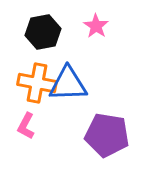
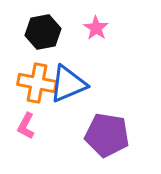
pink star: moved 2 px down
blue triangle: rotated 21 degrees counterclockwise
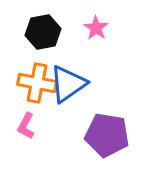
blue triangle: rotated 12 degrees counterclockwise
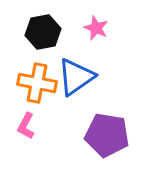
pink star: rotated 10 degrees counterclockwise
blue triangle: moved 8 px right, 7 px up
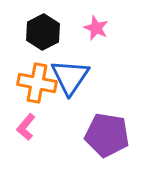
black hexagon: rotated 16 degrees counterclockwise
blue triangle: moved 6 px left; rotated 21 degrees counterclockwise
pink L-shape: moved 1 px down; rotated 12 degrees clockwise
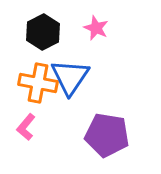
orange cross: moved 1 px right
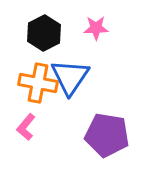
pink star: rotated 25 degrees counterclockwise
black hexagon: moved 1 px right, 1 px down
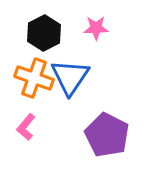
orange cross: moved 4 px left, 5 px up; rotated 9 degrees clockwise
purple pentagon: rotated 18 degrees clockwise
